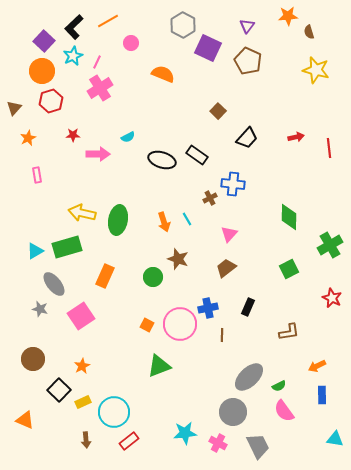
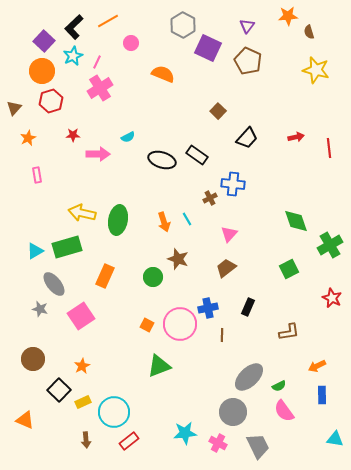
green diamond at (289, 217): moved 7 px right, 4 px down; rotated 20 degrees counterclockwise
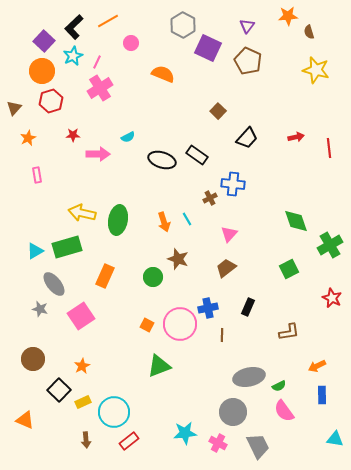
gray ellipse at (249, 377): rotated 32 degrees clockwise
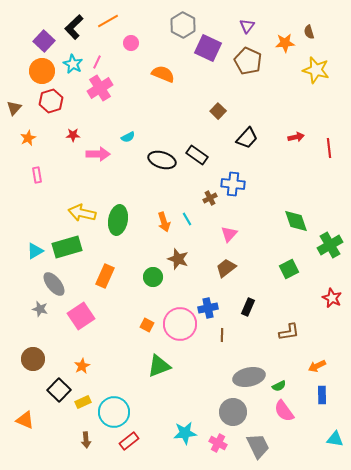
orange star at (288, 16): moved 3 px left, 27 px down
cyan star at (73, 56): moved 8 px down; rotated 18 degrees counterclockwise
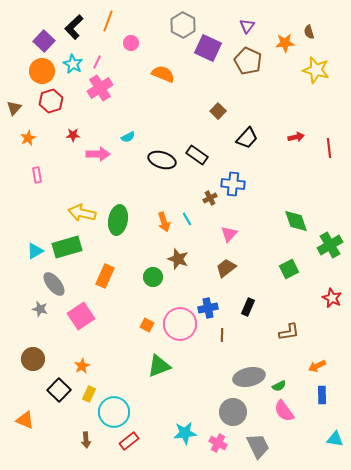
orange line at (108, 21): rotated 40 degrees counterclockwise
yellow rectangle at (83, 402): moved 6 px right, 8 px up; rotated 42 degrees counterclockwise
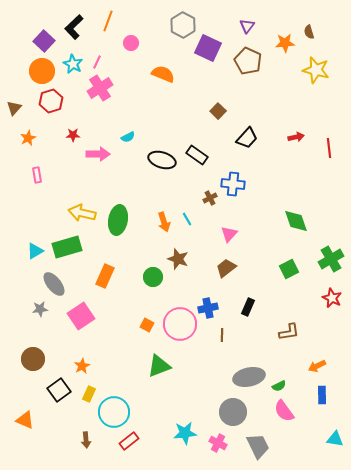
green cross at (330, 245): moved 1 px right, 14 px down
gray star at (40, 309): rotated 21 degrees counterclockwise
black square at (59, 390): rotated 10 degrees clockwise
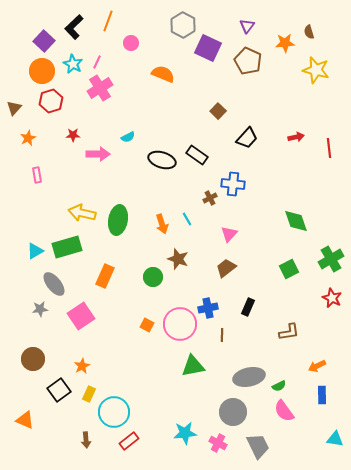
orange arrow at (164, 222): moved 2 px left, 2 px down
green triangle at (159, 366): moved 34 px right; rotated 10 degrees clockwise
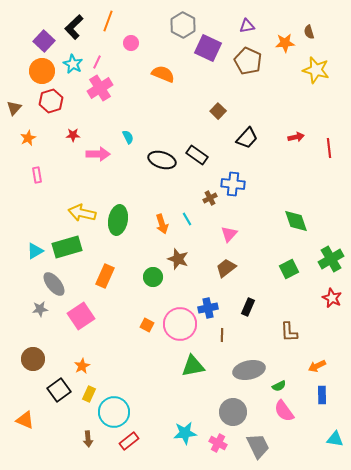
purple triangle at (247, 26): rotated 42 degrees clockwise
cyan semicircle at (128, 137): rotated 88 degrees counterclockwise
brown L-shape at (289, 332): rotated 95 degrees clockwise
gray ellipse at (249, 377): moved 7 px up
brown arrow at (86, 440): moved 2 px right, 1 px up
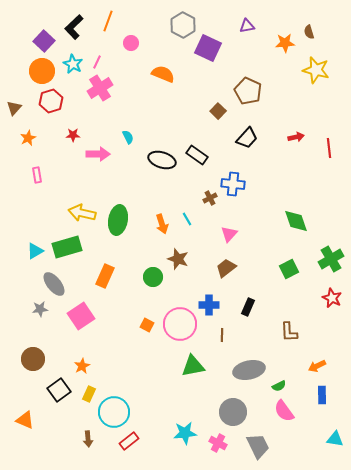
brown pentagon at (248, 61): moved 30 px down
blue cross at (208, 308): moved 1 px right, 3 px up; rotated 12 degrees clockwise
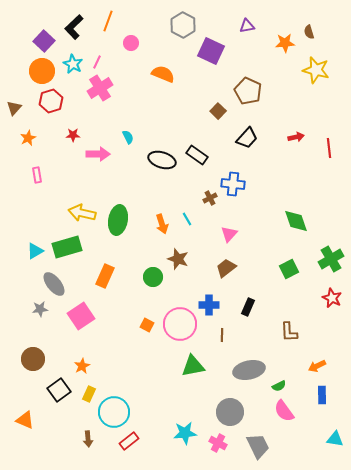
purple square at (208, 48): moved 3 px right, 3 px down
gray circle at (233, 412): moved 3 px left
